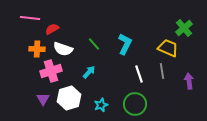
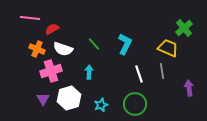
orange cross: rotated 21 degrees clockwise
cyan arrow: rotated 40 degrees counterclockwise
purple arrow: moved 7 px down
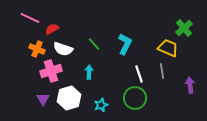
pink line: rotated 18 degrees clockwise
purple arrow: moved 1 px right, 3 px up
green circle: moved 6 px up
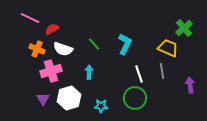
cyan star: moved 1 px down; rotated 24 degrees clockwise
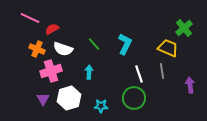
green circle: moved 1 px left
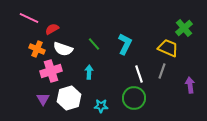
pink line: moved 1 px left
gray line: rotated 28 degrees clockwise
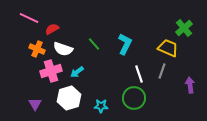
cyan arrow: moved 12 px left; rotated 128 degrees counterclockwise
purple triangle: moved 8 px left, 5 px down
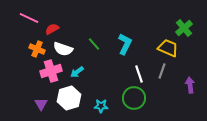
purple triangle: moved 6 px right
